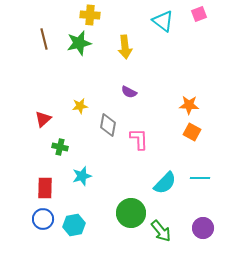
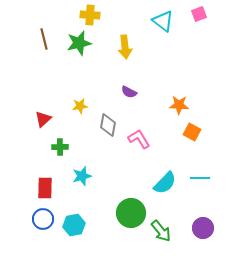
orange star: moved 10 px left
pink L-shape: rotated 30 degrees counterclockwise
green cross: rotated 14 degrees counterclockwise
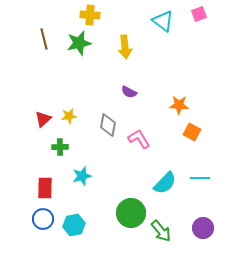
yellow star: moved 11 px left, 10 px down
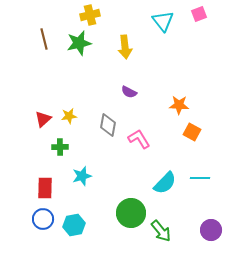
yellow cross: rotated 18 degrees counterclockwise
cyan triangle: rotated 15 degrees clockwise
purple circle: moved 8 px right, 2 px down
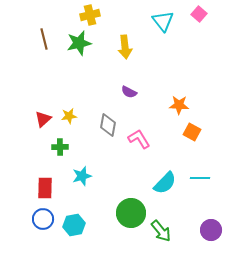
pink square: rotated 28 degrees counterclockwise
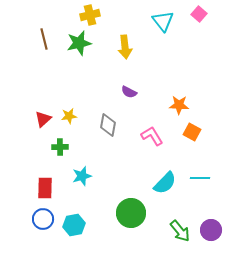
pink L-shape: moved 13 px right, 3 px up
green arrow: moved 19 px right
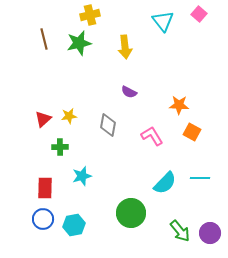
purple circle: moved 1 px left, 3 px down
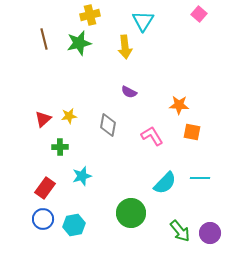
cyan triangle: moved 20 px left; rotated 10 degrees clockwise
orange square: rotated 18 degrees counterclockwise
red rectangle: rotated 35 degrees clockwise
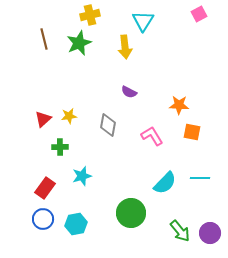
pink square: rotated 21 degrees clockwise
green star: rotated 10 degrees counterclockwise
cyan hexagon: moved 2 px right, 1 px up
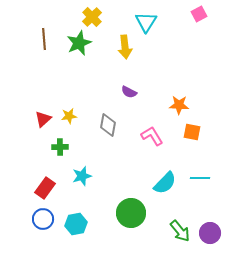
yellow cross: moved 2 px right, 2 px down; rotated 30 degrees counterclockwise
cyan triangle: moved 3 px right, 1 px down
brown line: rotated 10 degrees clockwise
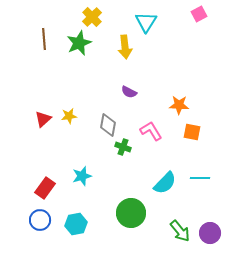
pink L-shape: moved 1 px left, 5 px up
green cross: moved 63 px right; rotated 21 degrees clockwise
blue circle: moved 3 px left, 1 px down
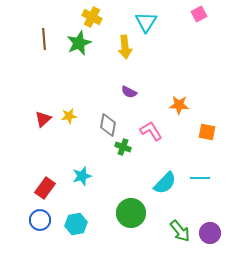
yellow cross: rotated 18 degrees counterclockwise
orange square: moved 15 px right
